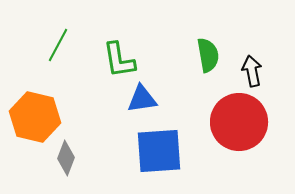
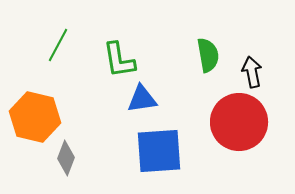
black arrow: moved 1 px down
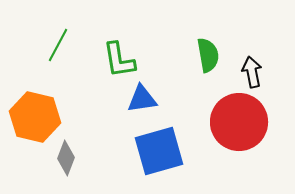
blue square: rotated 12 degrees counterclockwise
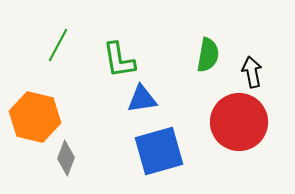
green semicircle: rotated 20 degrees clockwise
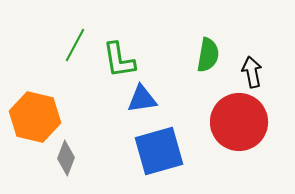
green line: moved 17 px right
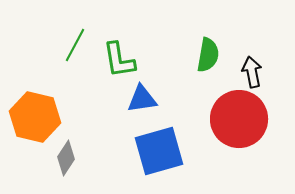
red circle: moved 3 px up
gray diamond: rotated 12 degrees clockwise
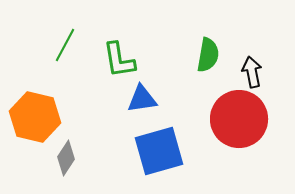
green line: moved 10 px left
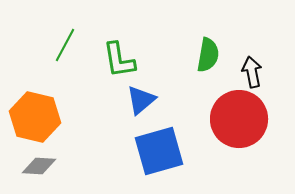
blue triangle: moved 1 px left, 1 px down; rotated 32 degrees counterclockwise
gray diamond: moved 27 px left, 8 px down; rotated 60 degrees clockwise
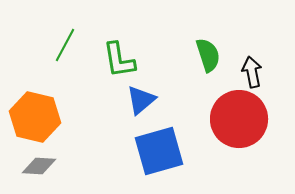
green semicircle: rotated 28 degrees counterclockwise
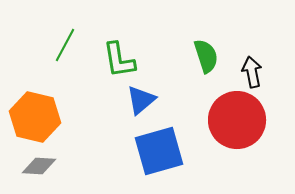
green semicircle: moved 2 px left, 1 px down
red circle: moved 2 px left, 1 px down
